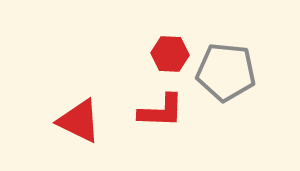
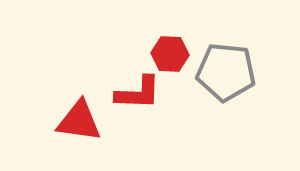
red L-shape: moved 23 px left, 18 px up
red triangle: rotated 18 degrees counterclockwise
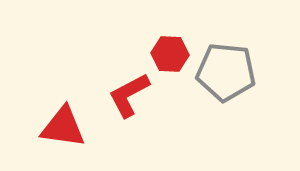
red L-shape: moved 9 px left, 2 px down; rotated 150 degrees clockwise
red triangle: moved 16 px left, 6 px down
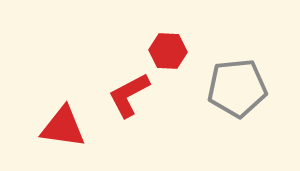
red hexagon: moved 2 px left, 3 px up
gray pentagon: moved 11 px right, 16 px down; rotated 12 degrees counterclockwise
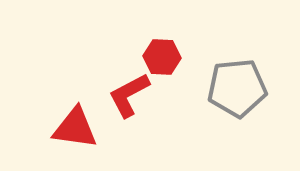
red hexagon: moved 6 px left, 6 px down
red triangle: moved 12 px right, 1 px down
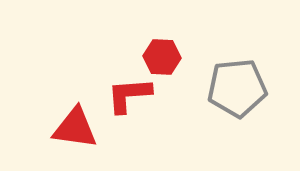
red L-shape: rotated 24 degrees clockwise
